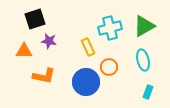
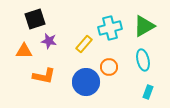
yellow rectangle: moved 4 px left, 3 px up; rotated 66 degrees clockwise
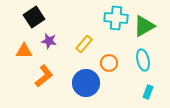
black square: moved 1 px left, 2 px up; rotated 15 degrees counterclockwise
cyan cross: moved 6 px right, 10 px up; rotated 20 degrees clockwise
orange circle: moved 4 px up
orange L-shape: rotated 50 degrees counterclockwise
blue circle: moved 1 px down
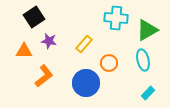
green triangle: moved 3 px right, 4 px down
cyan rectangle: moved 1 px down; rotated 24 degrees clockwise
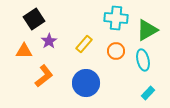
black square: moved 2 px down
purple star: rotated 28 degrees clockwise
orange circle: moved 7 px right, 12 px up
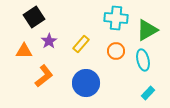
black square: moved 2 px up
yellow rectangle: moved 3 px left
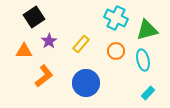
cyan cross: rotated 20 degrees clockwise
green triangle: rotated 15 degrees clockwise
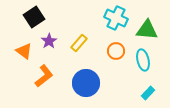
green triangle: rotated 20 degrees clockwise
yellow rectangle: moved 2 px left, 1 px up
orange triangle: rotated 36 degrees clockwise
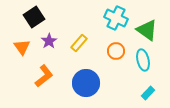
green triangle: rotated 30 degrees clockwise
orange triangle: moved 2 px left, 4 px up; rotated 18 degrees clockwise
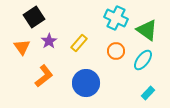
cyan ellipse: rotated 50 degrees clockwise
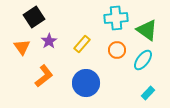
cyan cross: rotated 30 degrees counterclockwise
yellow rectangle: moved 3 px right, 1 px down
orange circle: moved 1 px right, 1 px up
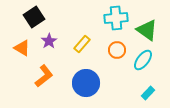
orange triangle: moved 1 px down; rotated 24 degrees counterclockwise
